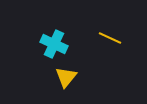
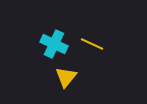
yellow line: moved 18 px left, 6 px down
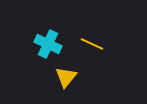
cyan cross: moved 6 px left
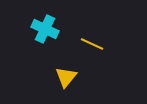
cyan cross: moved 3 px left, 15 px up
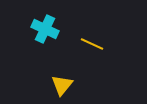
yellow triangle: moved 4 px left, 8 px down
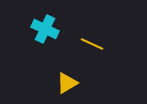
yellow triangle: moved 5 px right, 2 px up; rotated 20 degrees clockwise
